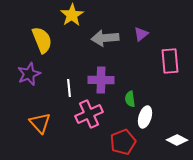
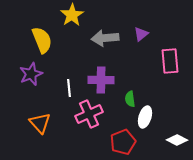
purple star: moved 2 px right
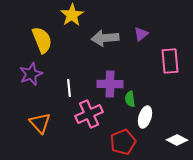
purple cross: moved 9 px right, 4 px down
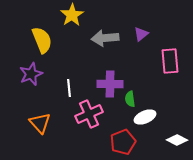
white ellipse: rotated 50 degrees clockwise
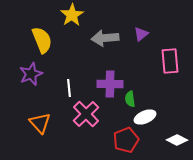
pink cross: moved 3 px left; rotated 20 degrees counterclockwise
red pentagon: moved 3 px right, 2 px up
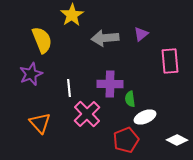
pink cross: moved 1 px right
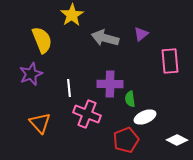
gray arrow: rotated 20 degrees clockwise
pink cross: rotated 24 degrees counterclockwise
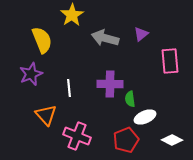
pink cross: moved 10 px left, 22 px down
orange triangle: moved 6 px right, 8 px up
white diamond: moved 5 px left
